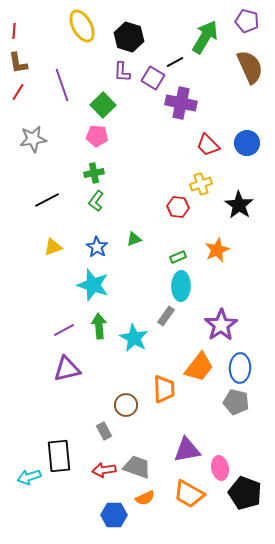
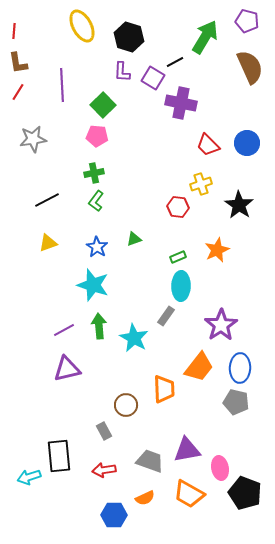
purple line at (62, 85): rotated 16 degrees clockwise
yellow triangle at (53, 247): moved 5 px left, 4 px up
gray trapezoid at (137, 467): moved 13 px right, 6 px up
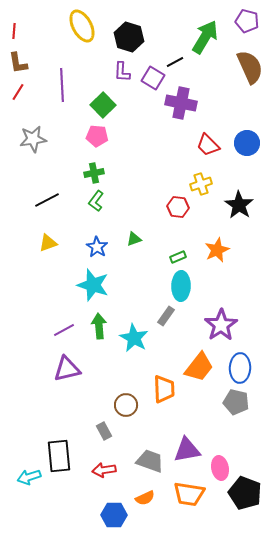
orange trapezoid at (189, 494): rotated 20 degrees counterclockwise
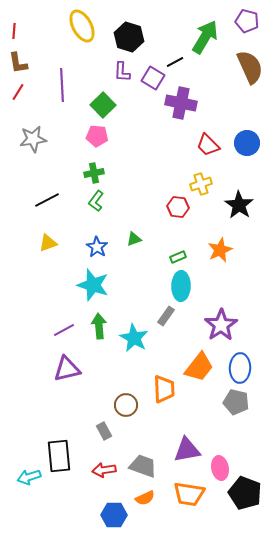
orange star at (217, 250): moved 3 px right
gray trapezoid at (150, 461): moved 7 px left, 5 px down
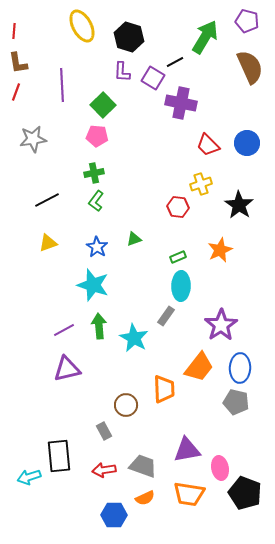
red line at (18, 92): moved 2 px left; rotated 12 degrees counterclockwise
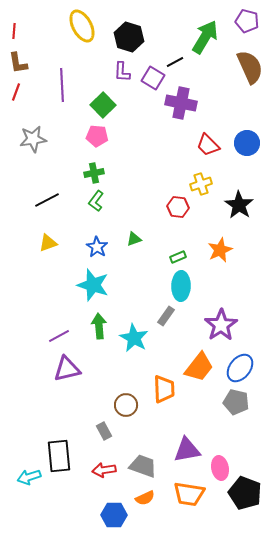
purple line at (64, 330): moved 5 px left, 6 px down
blue ellipse at (240, 368): rotated 36 degrees clockwise
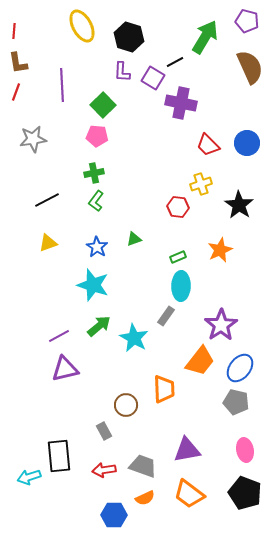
green arrow at (99, 326): rotated 55 degrees clockwise
orange trapezoid at (199, 367): moved 1 px right, 6 px up
purple triangle at (67, 369): moved 2 px left
pink ellipse at (220, 468): moved 25 px right, 18 px up
orange trapezoid at (189, 494): rotated 28 degrees clockwise
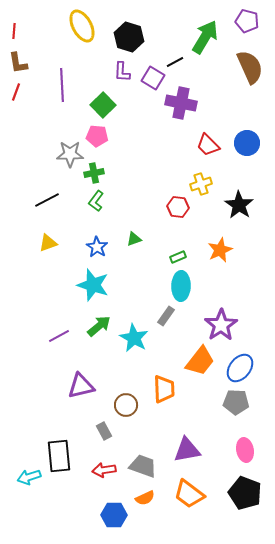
gray star at (33, 139): moved 37 px right, 15 px down; rotated 8 degrees clockwise
purple triangle at (65, 369): moved 16 px right, 17 px down
gray pentagon at (236, 402): rotated 10 degrees counterclockwise
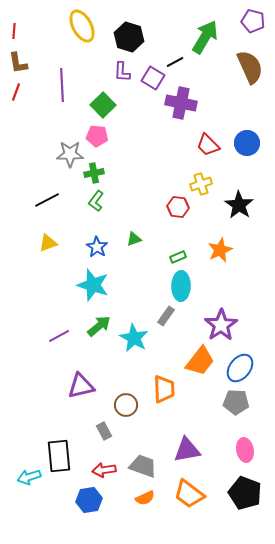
purple pentagon at (247, 21): moved 6 px right
blue hexagon at (114, 515): moved 25 px left, 15 px up; rotated 10 degrees counterclockwise
